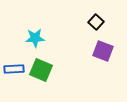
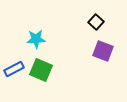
cyan star: moved 1 px right, 1 px down
blue rectangle: rotated 24 degrees counterclockwise
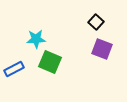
purple square: moved 1 px left, 2 px up
green square: moved 9 px right, 8 px up
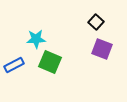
blue rectangle: moved 4 px up
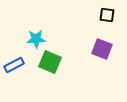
black square: moved 11 px right, 7 px up; rotated 35 degrees counterclockwise
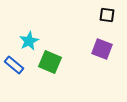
cyan star: moved 7 px left, 2 px down; rotated 24 degrees counterclockwise
blue rectangle: rotated 66 degrees clockwise
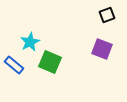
black square: rotated 28 degrees counterclockwise
cyan star: moved 1 px right, 1 px down
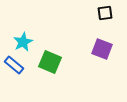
black square: moved 2 px left, 2 px up; rotated 14 degrees clockwise
cyan star: moved 7 px left
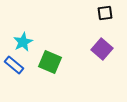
purple square: rotated 20 degrees clockwise
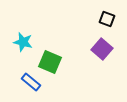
black square: moved 2 px right, 6 px down; rotated 28 degrees clockwise
cyan star: rotated 30 degrees counterclockwise
blue rectangle: moved 17 px right, 17 px down
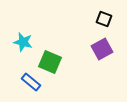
black square: moved 3 px left
purple square: rotated 20 degrees clockwise
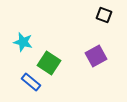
black square: moved 4 px up
purple square: moved 6 px left, 7 px down
green square: moved 1 px left, 1 px down; rotated 10 degrees clockwise
